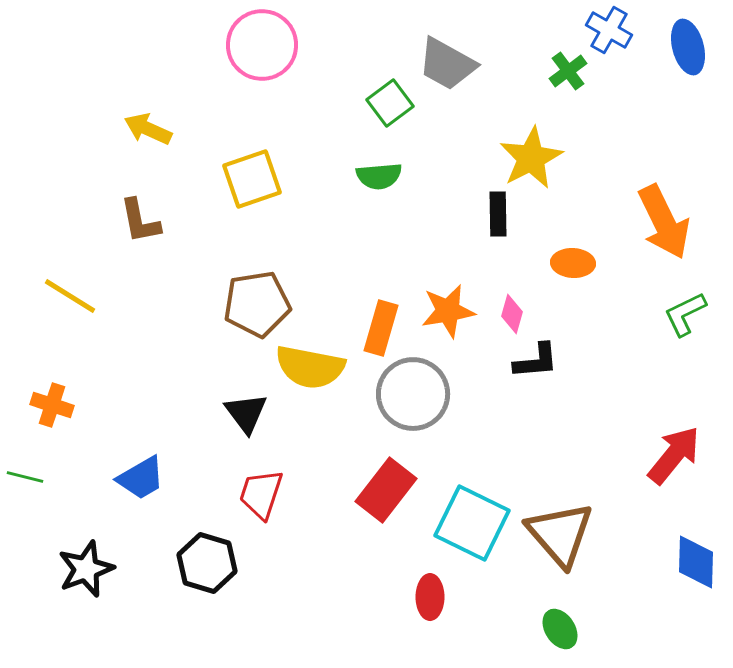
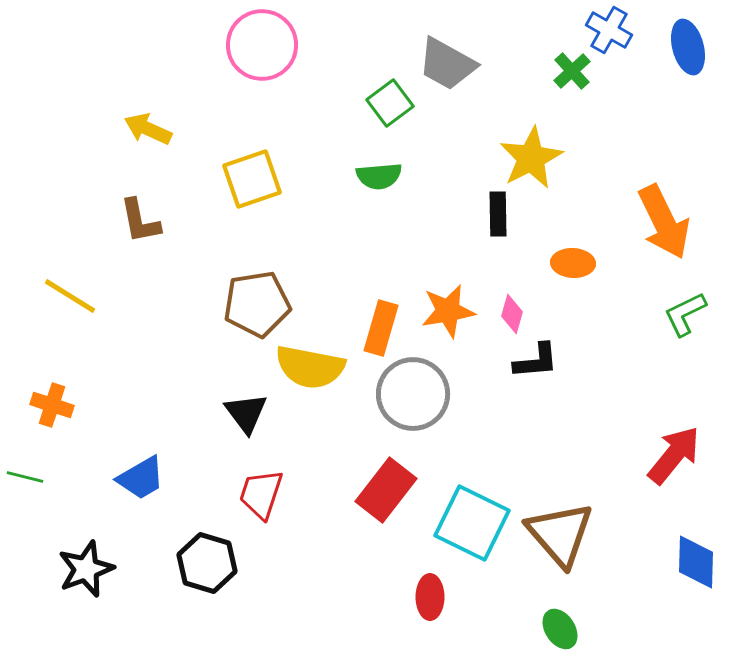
green cross: moved 4 px right; rotated 6 degrees counterclockwise
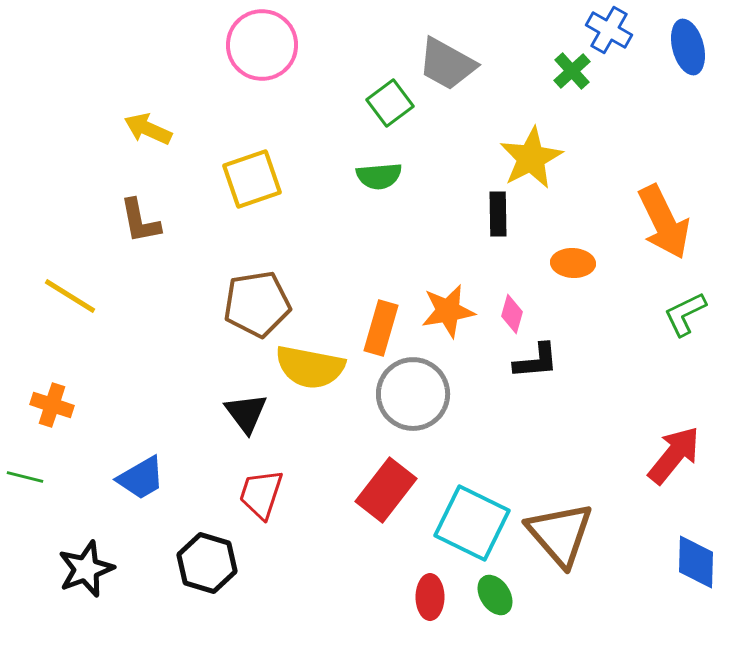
green ellipse: moved 65 px left, 34 px up
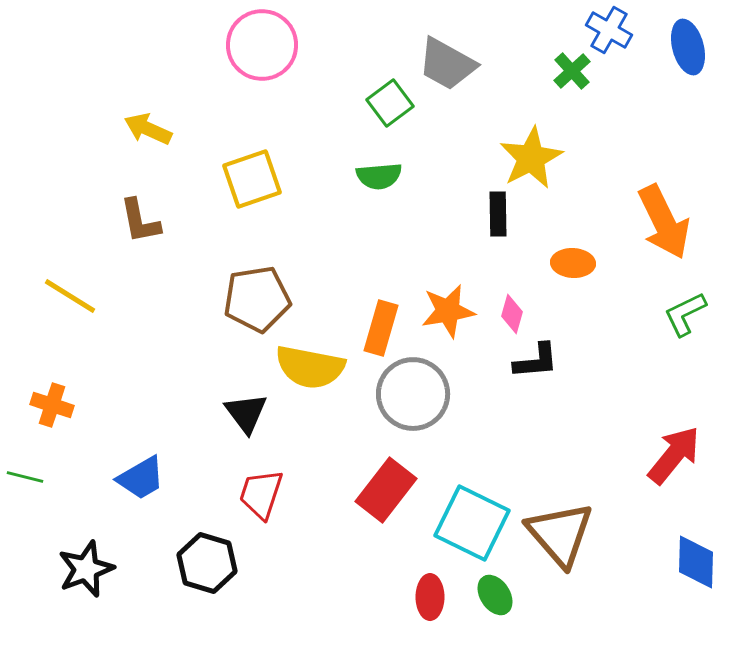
brown pentagon: moved 5 px up
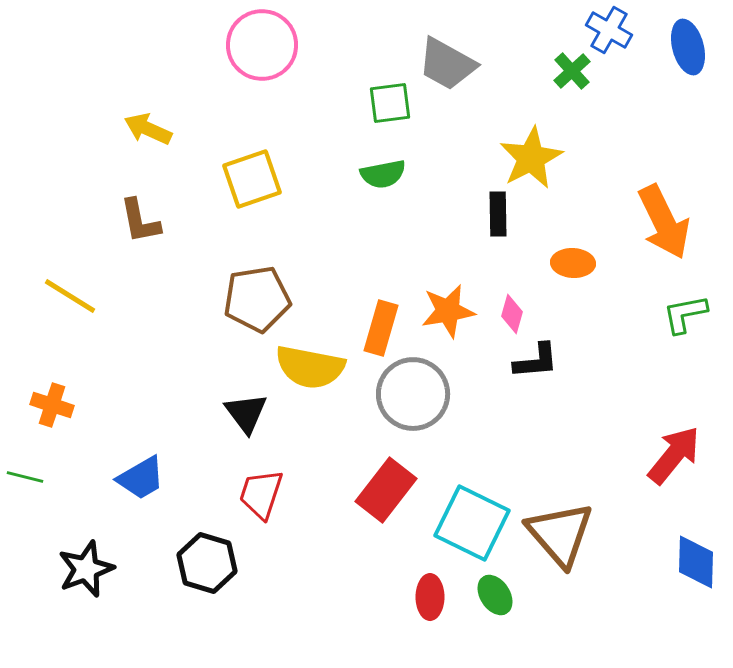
green square: rotated 30 degrees clockwise
green semicircle: moved 4 px right, 2 px up; rotated 6 degrees counterclockwise
green L-shape: rotated 15 degrees clockwise
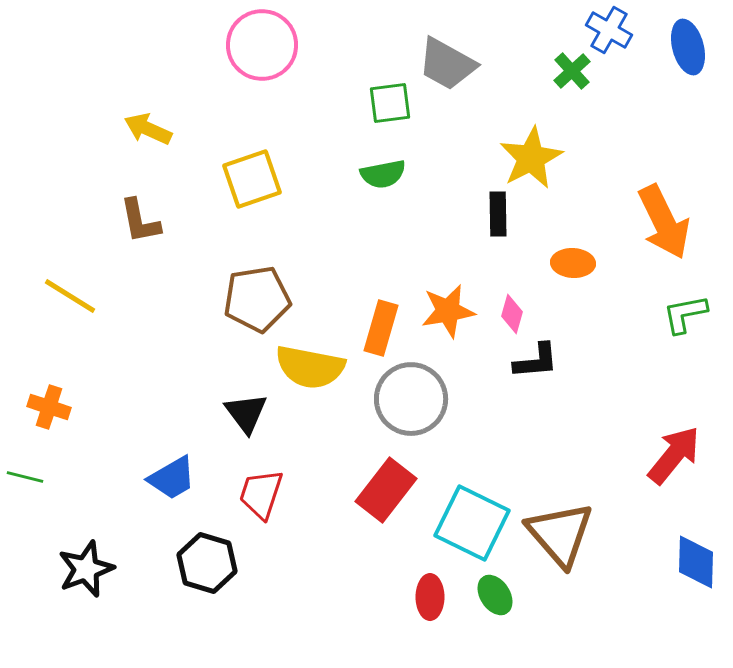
gray circle: moved 2 px left, 5 px down
orange cross: moved 3 px left, 2 px down
blue trapezoid: moved 31 px right
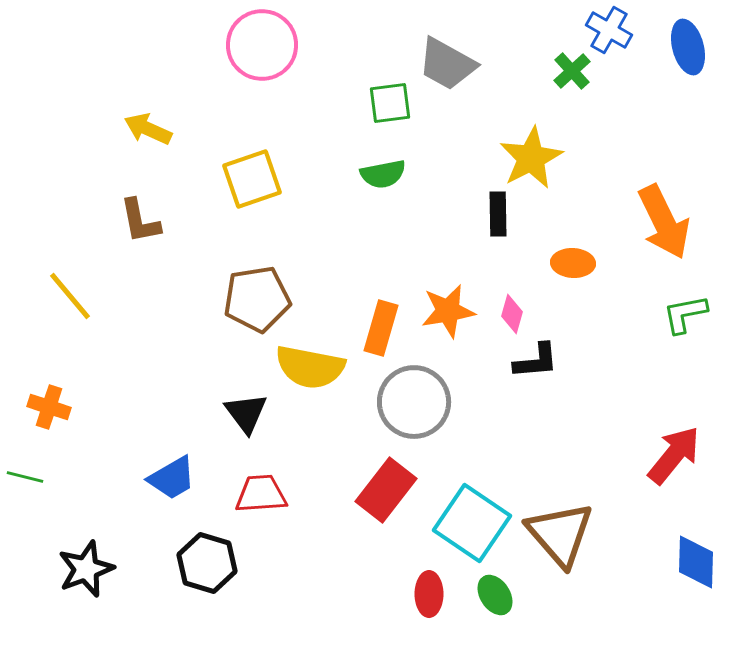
yellow line: rotated 18 degrees clockwise
gray circle: moved 3 px right, 3 px down
red trapezoid: rotated 68 degrees clockwise
cyan square: rotated 8 degrees clockwise
red ellipse: moved 1 px left, 3 px up
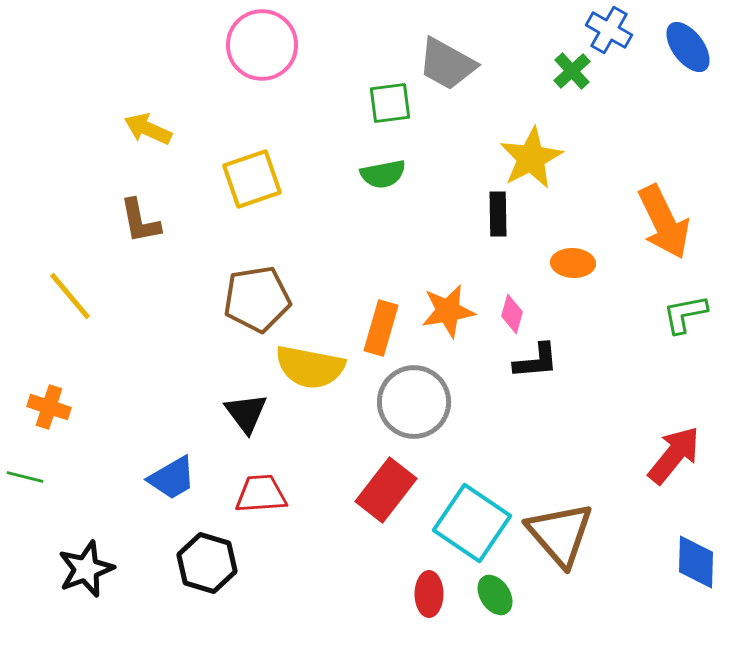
blue ellipse: rotated 22 degrees counterclockwise
